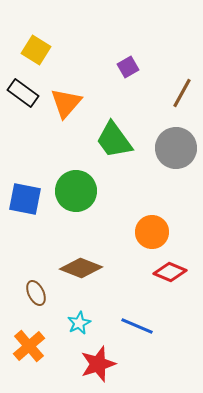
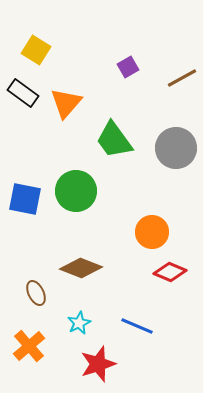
brown line: moved 15 px up; rotated 32 degrees clockwise
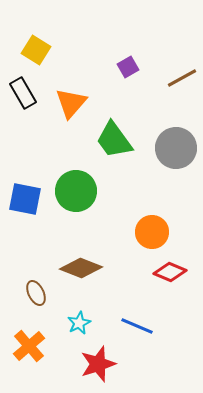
black rectangle: rotated 24 degrees clockwise
orange triangle: moved 5 px right
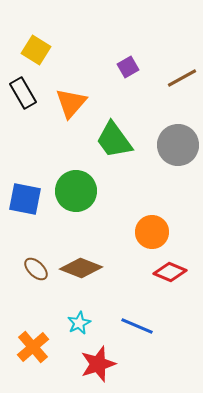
gray circle: moved 2 px right, 3 px up
brown ellipse: moved 24 px up; rotated 20 degrees counterclockwise
orange cross: moved 4 px right, 1 px down
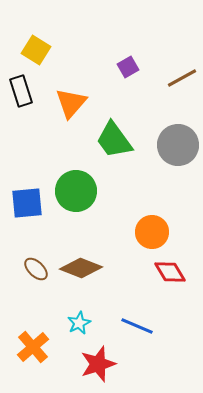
black rectangle: moved 2 px left, 2 px up; rotated 12 degrees clockwise
blue square: moved 2 px right, 4 px down; rotated 16 degrees counterclockwise
red diamond: rotated 36 degrees clockwise
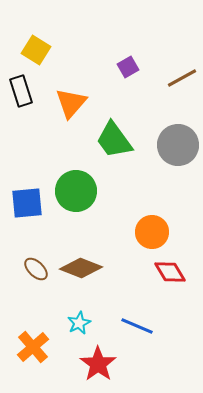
red star: rotated 18 degrees counterclockwise
